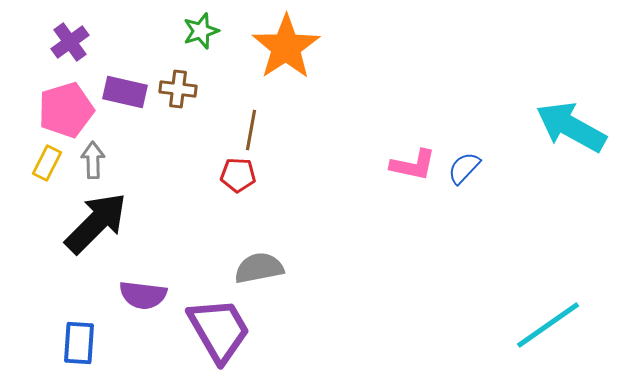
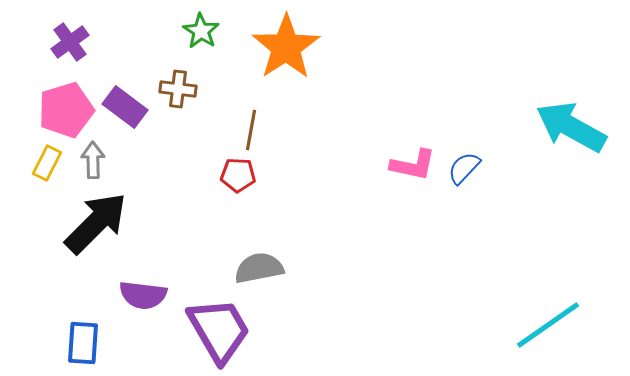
green star: rotated 21 degrees counterclockwise
purple rectangle: moved 15 px down; rotated 24 degrees clockwise
blue rectangle: moved 4 px right
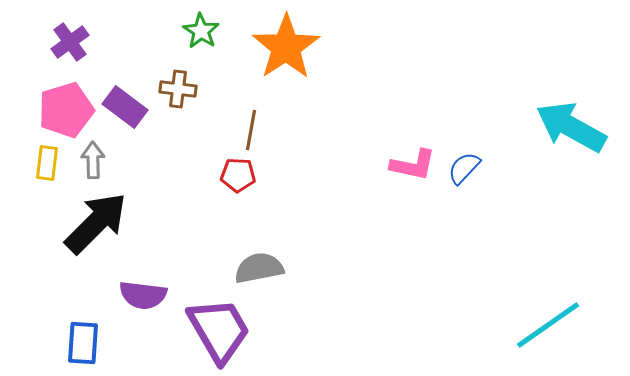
yellow rectangle: rotated 20 degrees counterclockwise
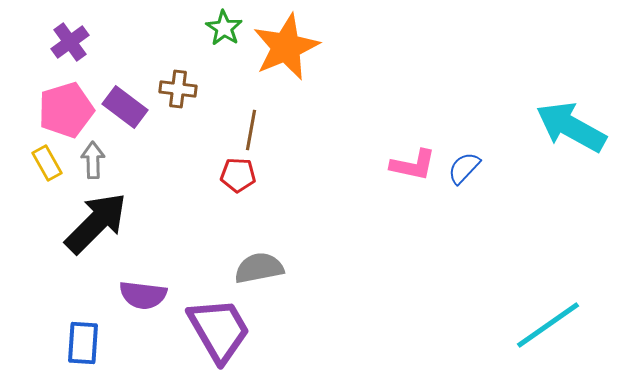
green star: moved 23 px right, 3 px up
orange star: rotated 10 degrees clockwise
yellow rectangle: rotated 36 degrees counterclockwise
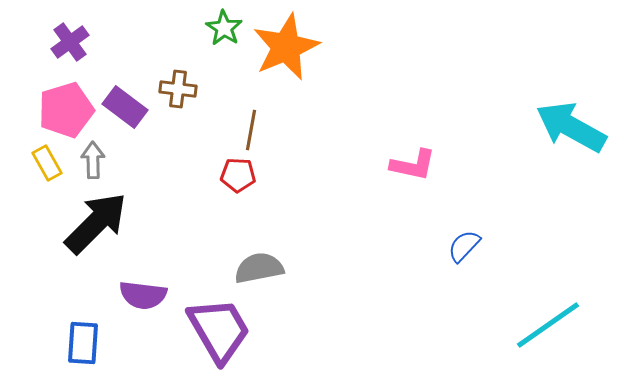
blue semicircle: moved 78 px down
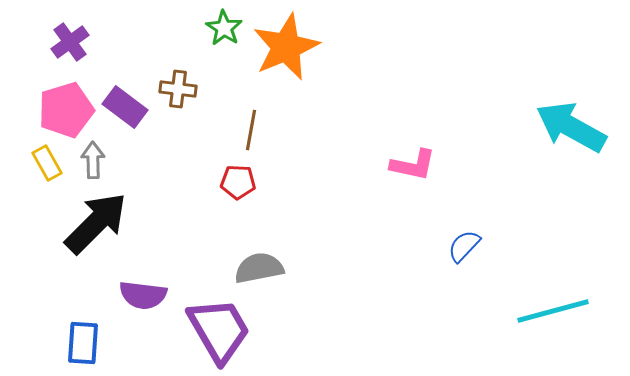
red pentagon: moved 7 px down
cyan line: moved 5 px right, 14 px up; rotated 20 degrees clockwise
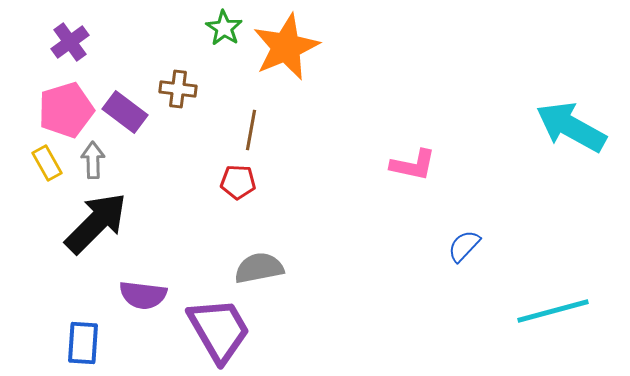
purple rectangle: moved 5 px down
